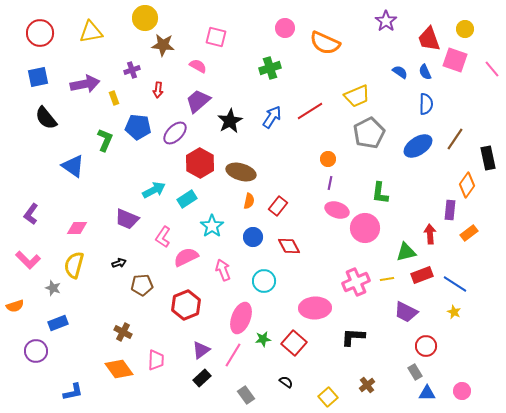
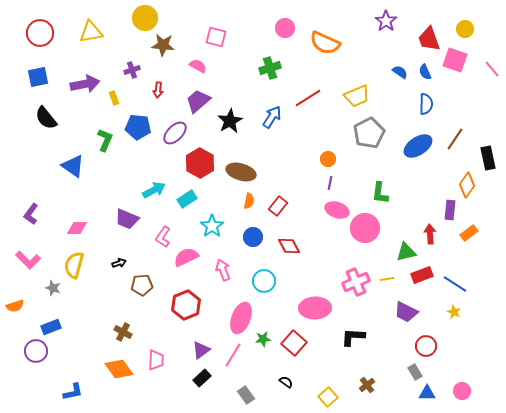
red line at (310, 111): moved 2 px left, 13 px up
blue rectangle at (58, 323): moved 7 px left, 4 px down
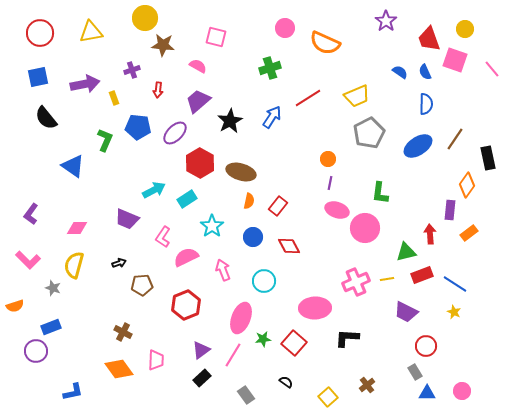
black L-shape at (353, 337): moved 6 px left, 1 px down
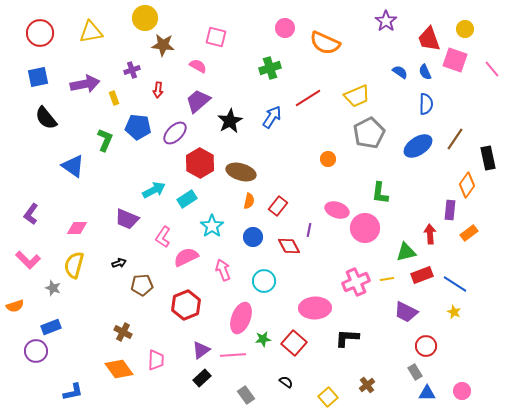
purple line at (330, 183): moved 21 px left, 47 px down
pink line at (233, 355): rotated 55 degrees clockwise
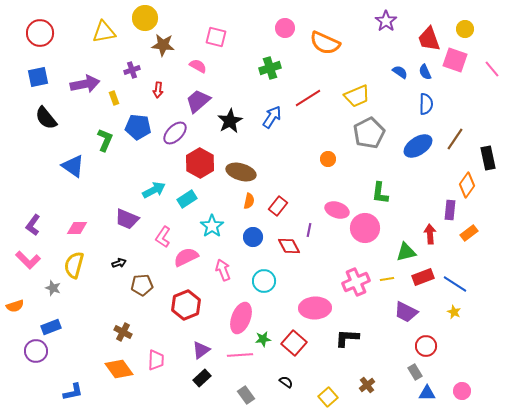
yellow triangle at (91, 32): moved 13 px right
purple L-shape at (31, 214): moved 2 px right, 11 px down
red rectangle at (422, 275): moved 1 px right, 2 px down
pink line at (233, 355): moved 7 px right
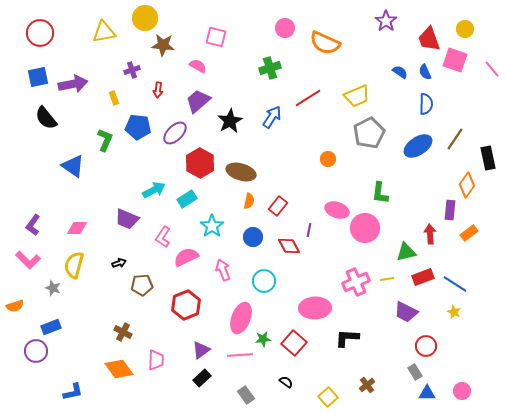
purple arrow at (85, 84): moved 12 px left
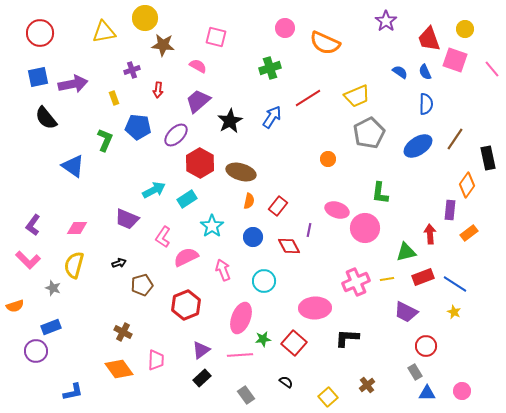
purple ellipse at (175, 133): moved 1 px right, 2 px down
brown pentagon at (142, 285): rotated 10 degrees counterclockwise
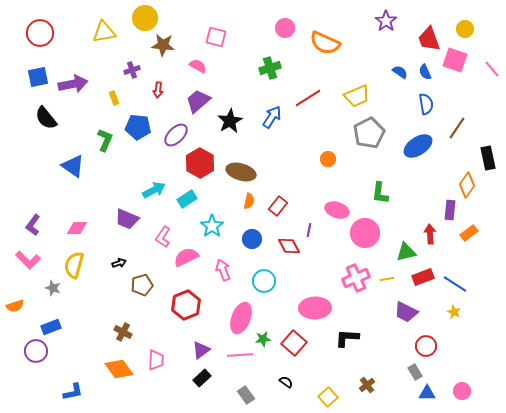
blue semicircle at (426, 104): rotated 10 degrees counterclockwise
brown line at (455, 139): moved 2 px right, 11 px up
pink circle at (365, 228): moved 5 px down
blue circle at (253, 237): moved 1 px left, 2 px down
pink cross at (356, 282): moved 4 px up
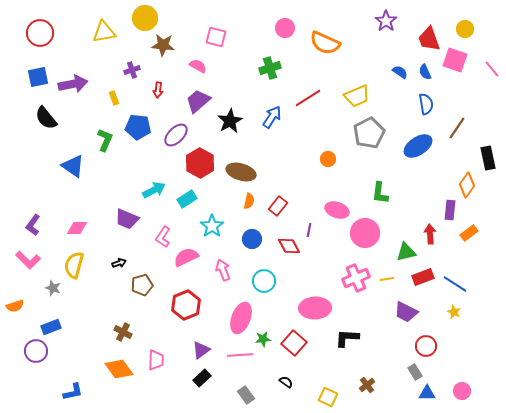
yellow square at (328, 397): rotated 24 degrees counterclockwise
